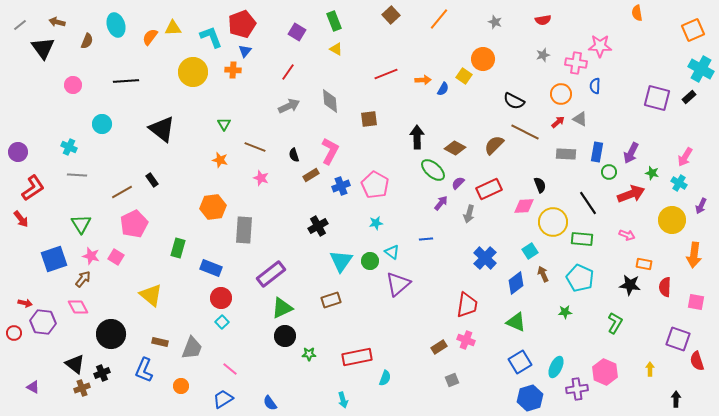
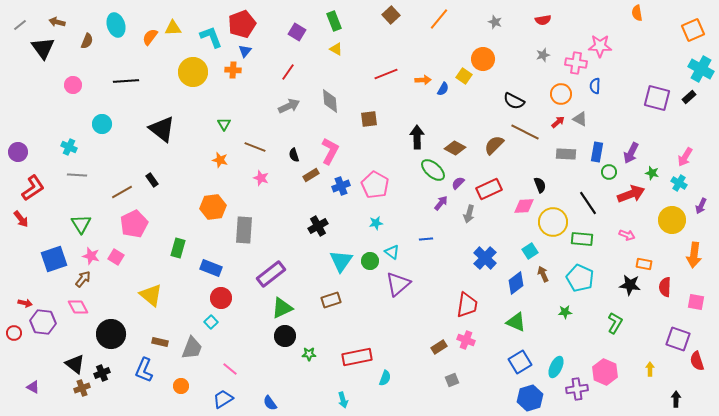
cyan square at (222, 322): moved 11 px left
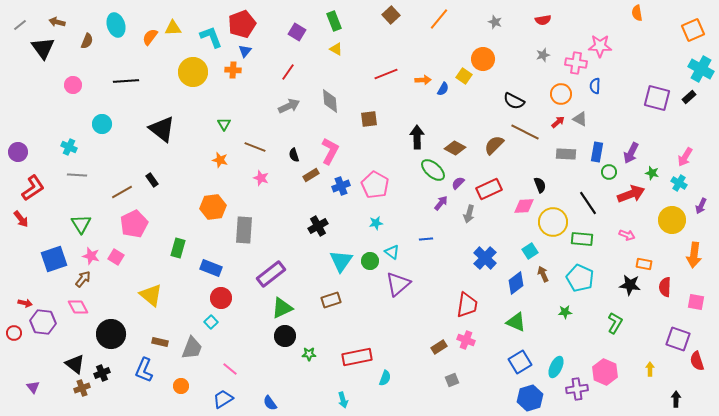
purple triangle at (33, 387): rotated 24 degrees clockwise
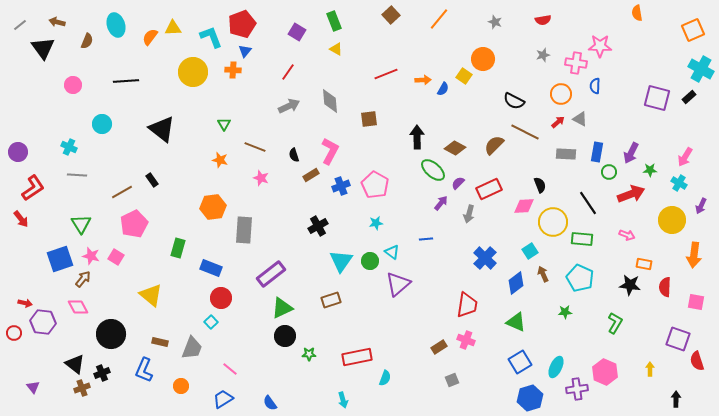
green star at (652, 173): moved 2 px left, 3 px up; rotated 16 degrees counterclockwise
blue square at (54, 259): moved 6 px right
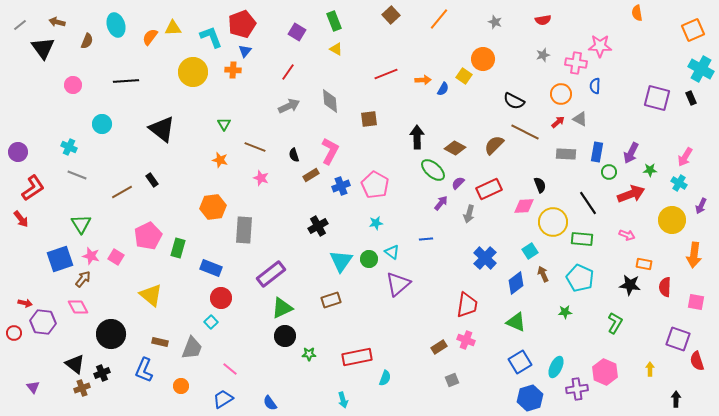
black rectangle at (689, 97): moved 2 px right, 1 px down; rotated 72 degrees counterclockwise
gray line at (77, 175): rotated 18 degrees clockwise
pink pentagon at (134, 224): moved 14 px right, 12 px down
green circle at (370, 261): moved 1 px left, 2 px up
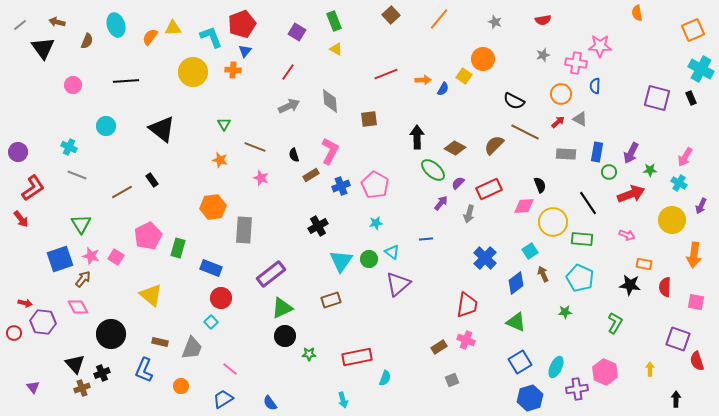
cyan circle at (102, 124): moved 4 px right, 2 px down
black triangle at (75, 364): rotated 10 degrees clockwise
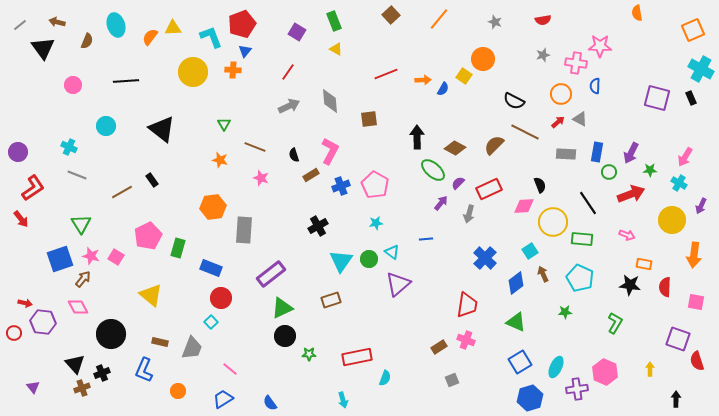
orange circle at (181, 386): moved 3 px left, 5 px down
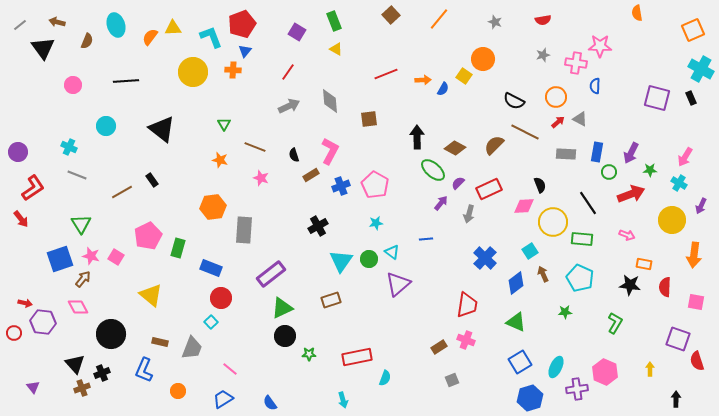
orange circle at (561, 94): moved 5 px left, 3 px down
